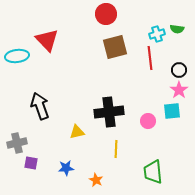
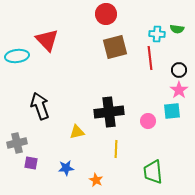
cyan cross: rotated 21 degrees clockwise
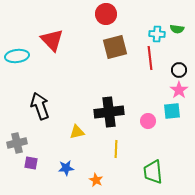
red triangle: moved 5 px right
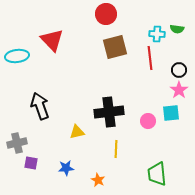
cyan square: moved 1 px left, 2 px down
green trapezoid: moved 4 px right, 2 px down
orange star: moved 2 px right
